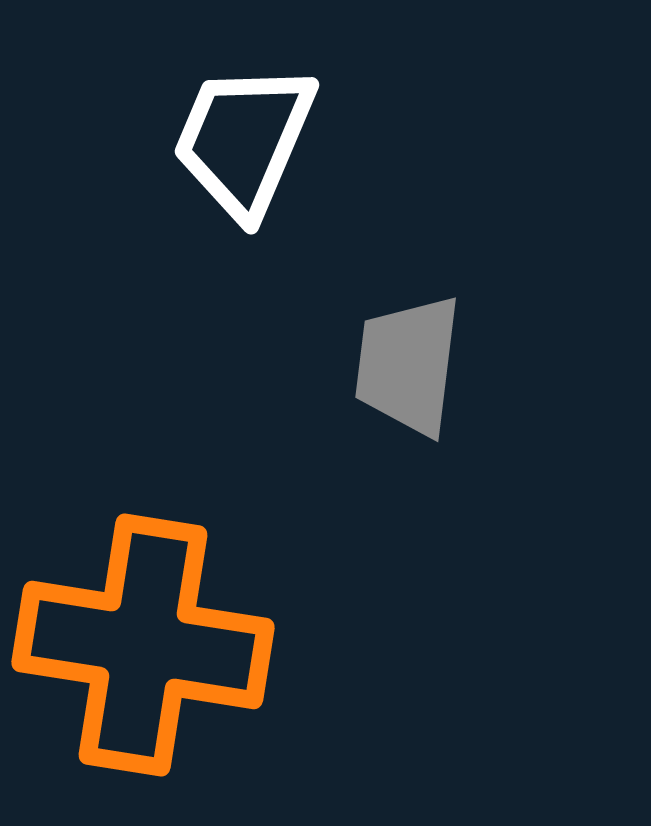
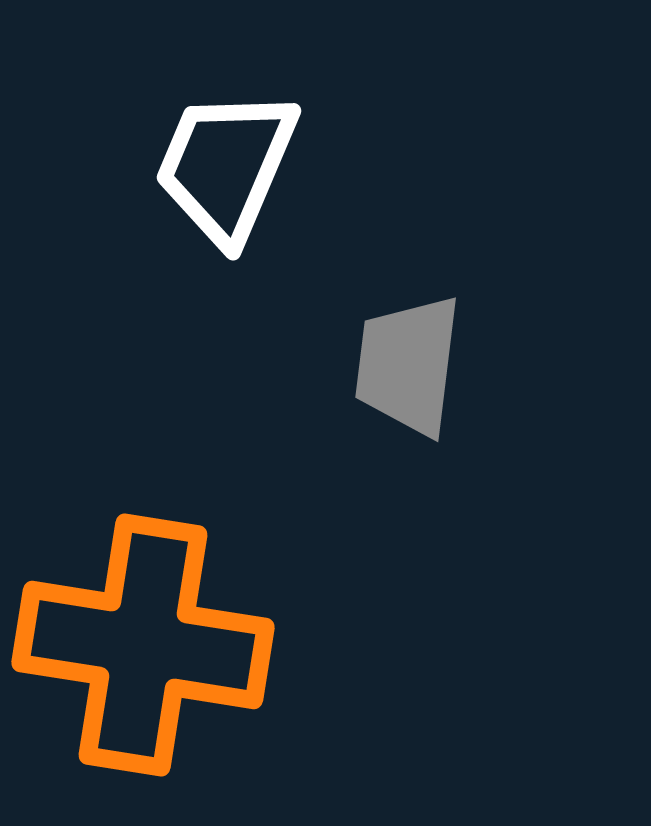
white trapezoid: moved 18 px left, 26 px down
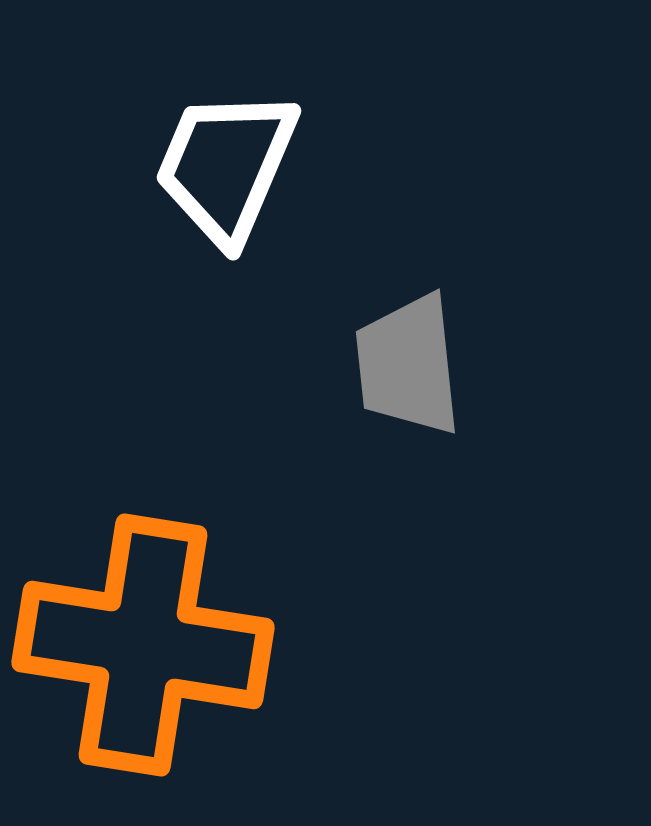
gray trapezoid: rotated 13 degrees counterclockwise
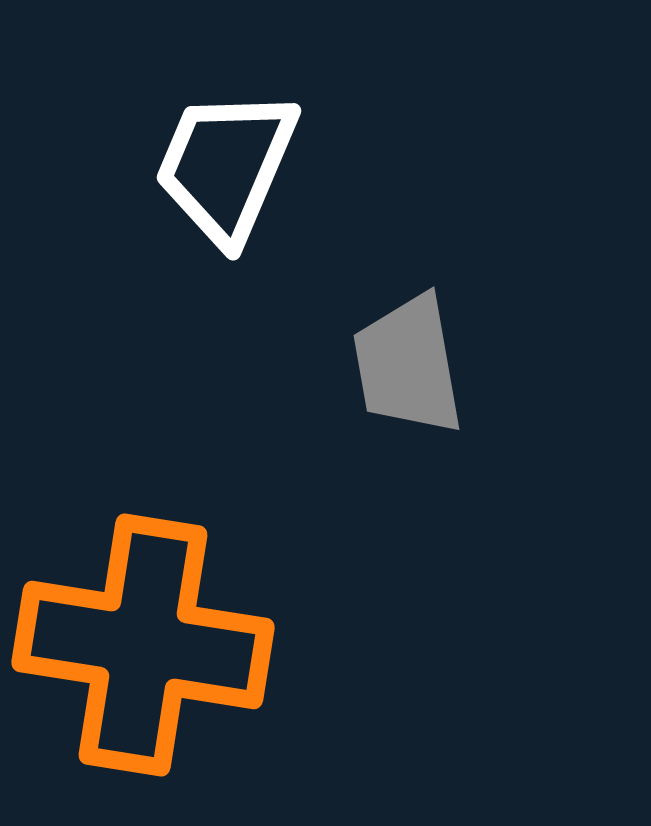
gray trapezoid: rotated 4 degrees counterclockwise
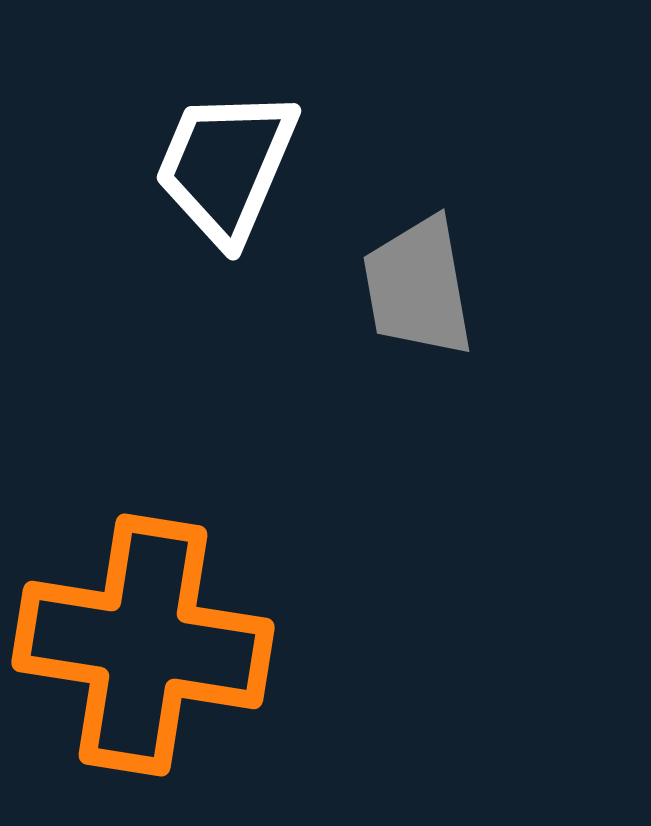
gray trapezoid: moved 10 px right, 78 px up
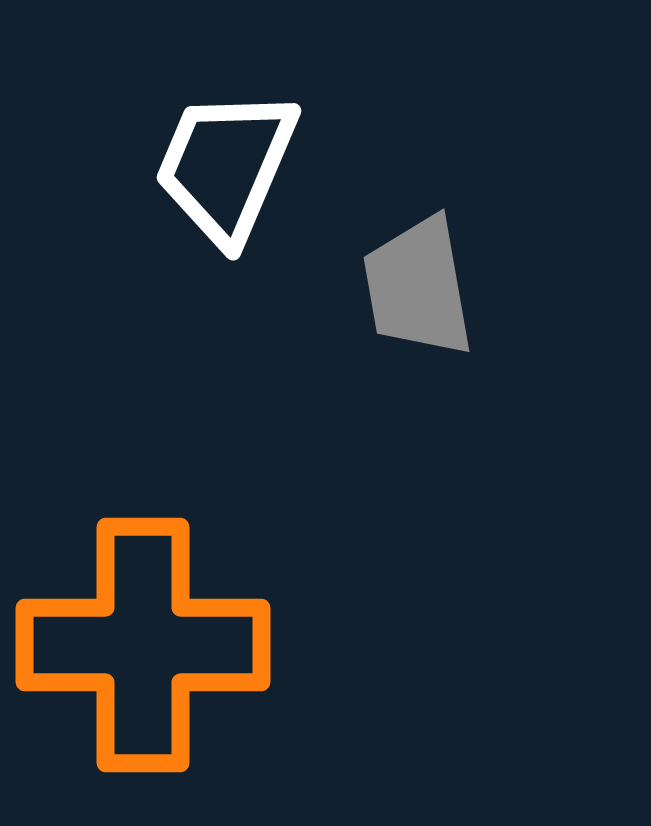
orange cross: rotated 9 degrees counterclockwise
